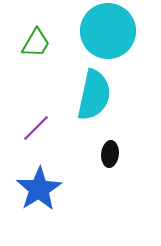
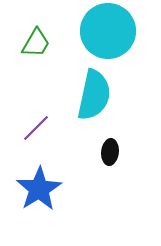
black ellipse: moved 2 px up
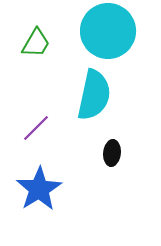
black ellipse: moved 2 px right, 1 px down
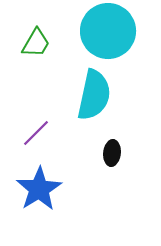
purple line: moved 5 px down
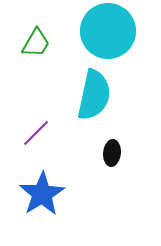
blue star: moved 3 px right, 5 px down
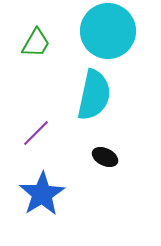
black ellipse: moved 7 px left, 4 px down; rotated 70 degrees counterclockwise
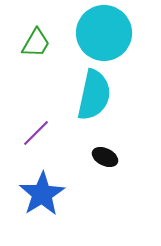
cyan circle: moved 4 px left, 2 px down
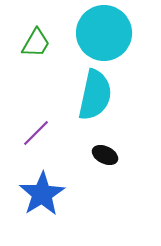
cyan semicircle: moved 1 px right
black ellipse: moved 2 px up
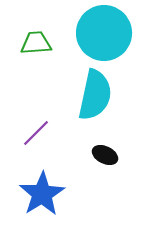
green trapezoid: rotated 124 degrees counterclockwise
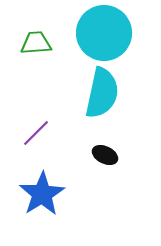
cyan semicircle: moved 7 px right, 2 px up
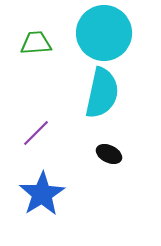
black ellipse: moved 4 px right, 1 px up
